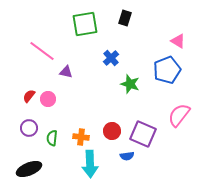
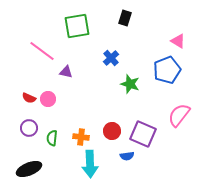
green square: moved 8 px left, 2 px down
red semicircle: moved 2 px down; rotated 104 degrees counterclockwise
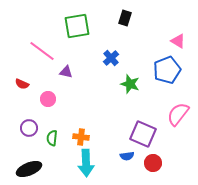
red semicircle: moved 7 px left, 14 px up
pink semicircle: moved 1 px left, 1 px up
red circle: moved 41 px right, 32 px down
cyan arrow: moved 4 px left, 1 px up
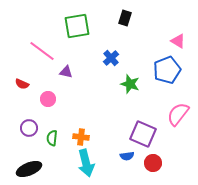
cyan arrow: rotated 12 degrees counterclockwise
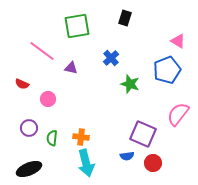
purple triangle: moved 5 px right, 4 px up
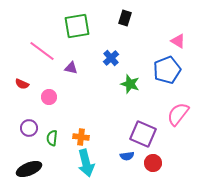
pink circle: moved 1 px right, 2 px up
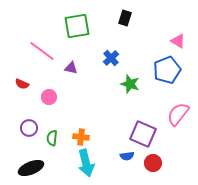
black ellipse: moved 2 px right, 1 px up
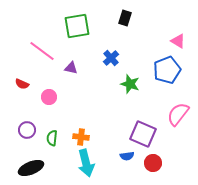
purple circle: moved 2 px left, 2 px down
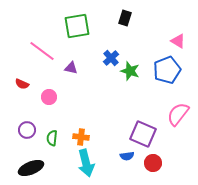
green star: moved 13 px up
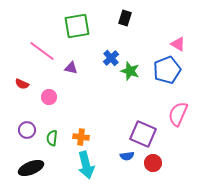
pink triangle: moved 3 px down
pink semicircle: rotated 15 degrees counterclockwise
cyan arrow: moved 2 px down
